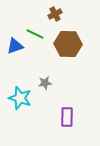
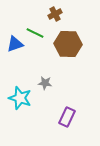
green line: moved 1 px up
blue triangle: moved 2 px up
gray star: rotated 16 degrees clockwise
purple rectangle: rotated 24 degrees clockwise
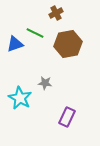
brown cross: moved 1 px right, 1 px up
brown hexagon: rotated 12 degrees counterclockwise
cyan star: rotated 10 degrees clockwise
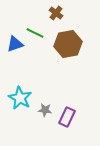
brown cross: rotated 24 degrees counterclockwise
gray star: moved 27 px down
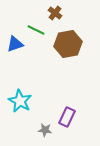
brown cross: moved 1 px left
green line: moved 1 px right, 3 px up
cyan star: moved 3 px down
gray star: moved 20 px down
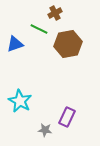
brown cross: rotated 24 degrees clockwise
green line: moved 3 px right, 1 px up
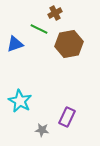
brown hexagon: moved 1 px right
gray star: moved 3 px left
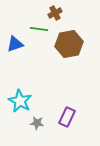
green line: rotated 18 degrees counterclockwise
gray star: moved 5 px left, 7 px up
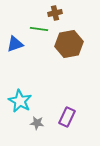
brown cross: rotated 16 degrees clockwise
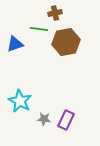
brown hexagon: moved 3 px left, 2 px up
purple rectangle: moved 1 px left, 3 px down
gray star: moved 7 px right, 4 px up
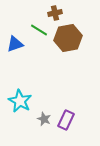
green line: moved 1 px down; rotated 24 degrees clockwise
brown hexagon: moved 2 px right, 4 px up
gray star: rotated 16 degrees clockwise
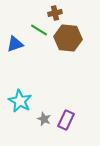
brown hexagon: rotated 16 degrees clockwise
